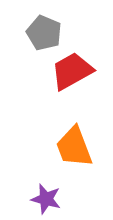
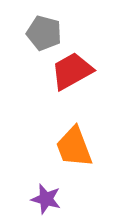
gray pentagon: rotated 8 degrees counterclockwise
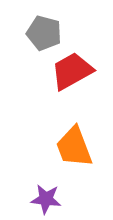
purple star: rotated 8 degrees counterclockwise
